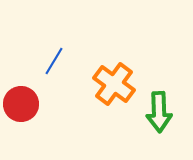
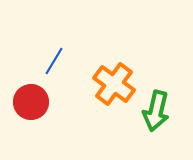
red circle: moved 10 px right, 2 px up
green arrow: moved 3 px left, 1 px up; rotated 15 degrees clockwise
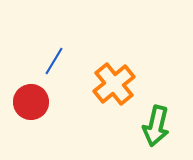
orange cross: rotated 15 degrees clockwise
green arrow: moved 15 px down
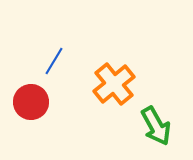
green arrow: rotated 42 degrees counterclockwise
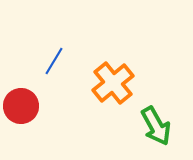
orange cross: moved 1 px left, 1 px up
red circle: moved 10 px left, 4 px down
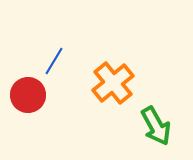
red circle: moved 7 px right, 11 px up
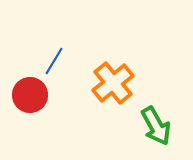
red circle: moved 2 px right
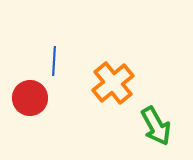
blue line: rotated 28 degrees counterclockwise
red circle: moved 3 px down
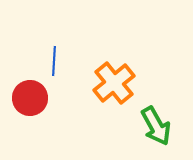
orange cross: moved 1 px right
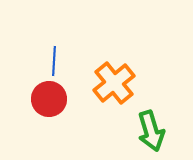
red circle: moved 19 px right, 1 px down
green arrow: moved 5 px left, 5 px down; rotated 12 degrees clockwise
